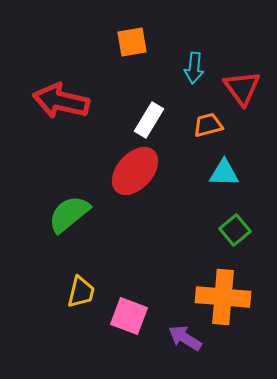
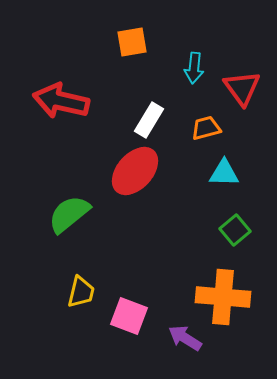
orange trapezoid: moved 2 px left, 3 px down
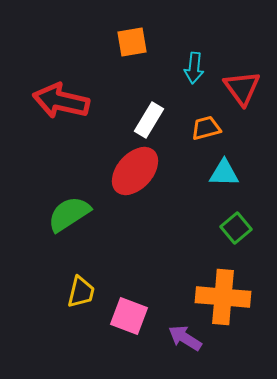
green semicircle: rotated 6 degrees clockwise
green square: moved 1 px right, 2 px up
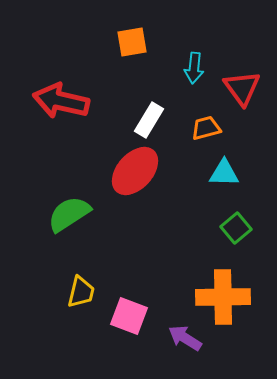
orange cross: rotated 6 degrees counterclockwise
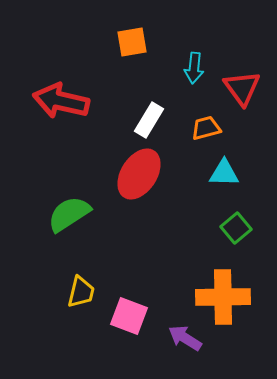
red ellipse: moved 4 px right, 3 px down; rotated 9 degrees counterclockwise
